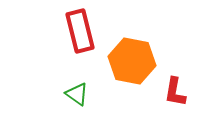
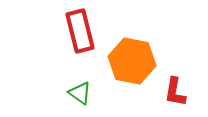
green triangle: moved 3 px right, 1 px up
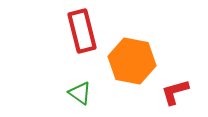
red rectangle: moved 2 px right
red L-shape: rotated 64 degrees clockwise
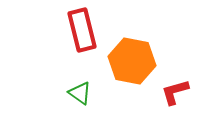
red rectangle: moved 1 px up
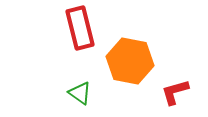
red rectangle: moved 2 px left, 2 px up
orange hexagon: moved 2 px left
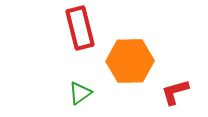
orange hexagon: rotated 12 degrees counterclockwise
green triangle: rotated 50 degrees clockwise
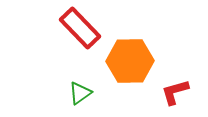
red rectangle: rotated 30 degrees counterclockwise
